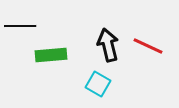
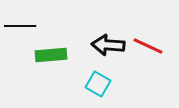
black arrow: rotated 72 degrees counterclockwise
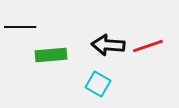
black line: moved 1 px down
red line: rotated 44 degrees counterclockwise
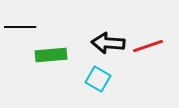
black arrow: moved 2 px up
cyan square: moved 5 px up
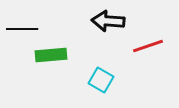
black line: moved 2 px right, 2 px down
black arrow: moved 22 px up
cyan square: moved 3 px right, 1 px down
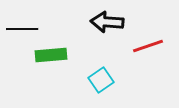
black arrow: moved 1 px left, 1 px down
cyan square: rotated 25 degrees clockwise
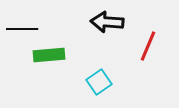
red line: rotated 48 degrees counterclockwise
green rectangle: moved 2 px left
cyan square: moved 2 px left, 2 px down
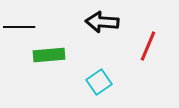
black arrow: moved 5 px left
black line: moved 3 px left, 2 px up
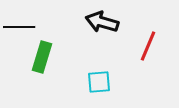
black arrow: rotated 12 degrees clockwise
green rectangle: moved 7 px left, 2 px down; rotated 68 degrees counterclockwise
cyan square: rotated 30 degrees clockwise
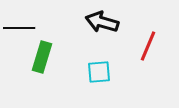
black line: moved 1 px down
cyan square: moved 10 px up
